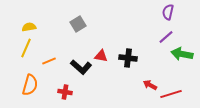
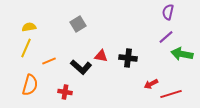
red arrow: moved 1 px right, 1 px up; rotated 56 degrees counterclockwise
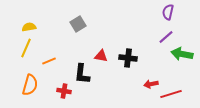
black L-shape: moved 1 px right, 7 px down; rotated 55 degrees clockwise
red arrow: rotated 16 degrees clockwise
red cross: moved 1 px left, 1 px up
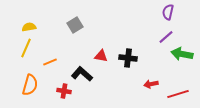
gray square: moved 3 px left, 1 px down
orange line: moved 1 px right, 1 px down
black L-shape: rotated 125 degrees clockwise
red line: moved 7 px right
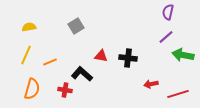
gray square: moved 1 px right, 1 px down
yellow line: moved 7 px down
green arrow: moved 1 px right, 1 px down
orange semicircle: moved 2 px right, 4 px down
red cross: moved 1 px right, 1 px up
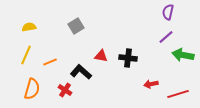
black L-shape: moved 1 px left, 2 px up
red cross: rotated 24 degrees clockwise
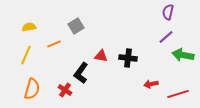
orange line: moved 4 px right, 18 px up
black L-shape: moved 1 px down; rotated 95 degrees counterclockwise
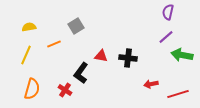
green arrow: moved 1 px left
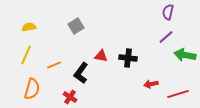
orange line: moved 21 px down
green arrow: moved 3 px right
red cross: moved 5 px right, 7 px down
